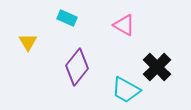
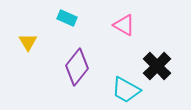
black cross: moved 1 px up
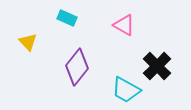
yellow triangle: rotated 12 degrees counterclockwise
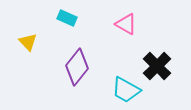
pink triangle: moved 2 px right, 1 px up
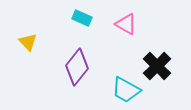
cyan rectangle: moved 15 px right
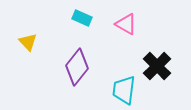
cyan trapezoid: moved 2 px left; rotated 68 degrees clockwise
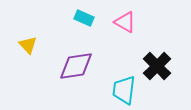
cyan rectangle: moved 2 px right
pink triangle: moved 1 px left, 2 px up
yellow triangle: moved 3 px down
purple diamond: moved 1 px left, 1 px up; rotated 42 degrees clockwise
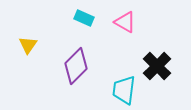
yellow triangle: rotated 18 degrees clockwise
purple diamond: rotated 36 degrees counterclockwise
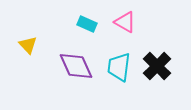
cyan rectangle: moved 3 px right, 6 px down
yellow triangle: rotated 18 degrees counterclockwise
purple diamond: rotated 69 degrees counterclockwise
cyan trapezoid: moved 5 px left, 23 px up
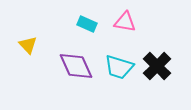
pink triangle: rotated 20 degrees counterclockwise
cyan trapezoid: rotated 80 degrees counterclockwise
